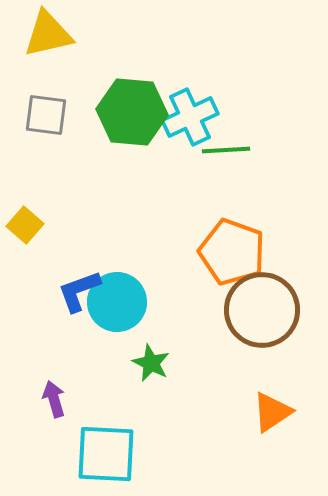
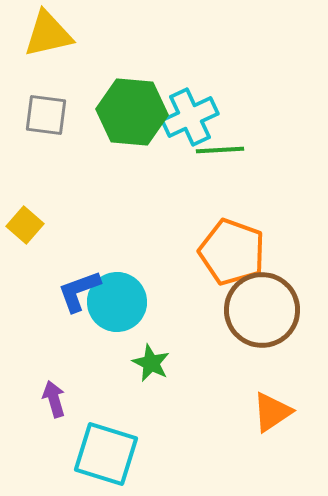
green line: moved 6 px left
cyan square: rotated 14 degrees clockwise
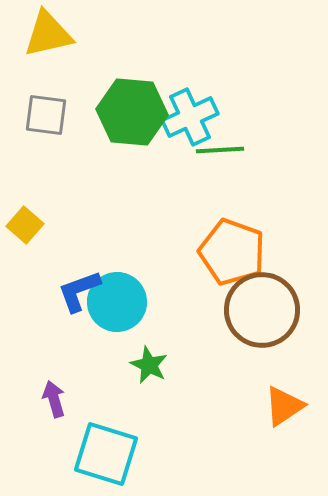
green star: moved 2 px left, 2 px down
orange triangle: moved 12 px right, 6 px up
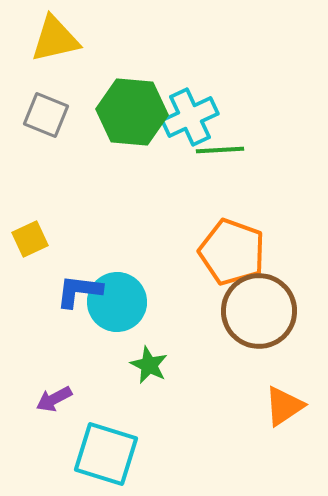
yellow triangle: moved 7 px right, 5 px down
gray square: rotated 15 degrees clockwise
yellow square: moved 5 px right, 14 px down; rotated 24 degrees clockwise
blue L-shape: rotated 27 degrees clockwise
brown circle: moved 3 px left, 1 px down
purple arrow: rotated 102 degrees counterclockwise
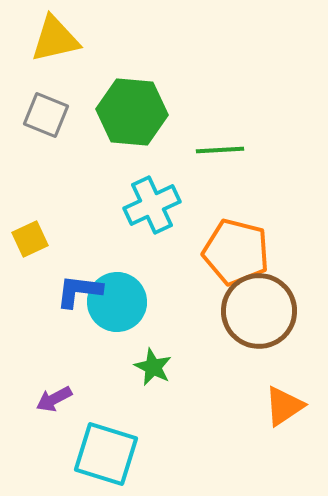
cyan cross: moved 38 px left, 88 px down
orange pentagon: moved 4 px right; rotated 6 degrees counterclockwise
green star: moved 4 px right, 2 px down
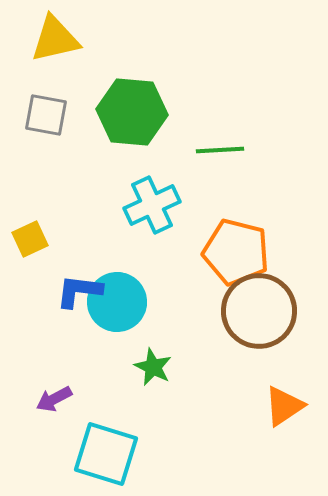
gray square: rotated 12 degrees counterclockwise
